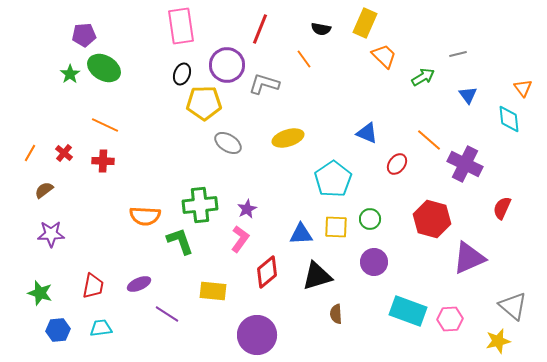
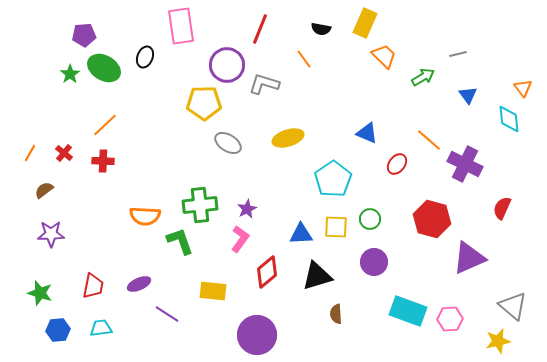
black ellipse at (182, 74): moved 37 px left, 17 px up
orange line at (105, 125): rotated 68 degrees counterclockwise
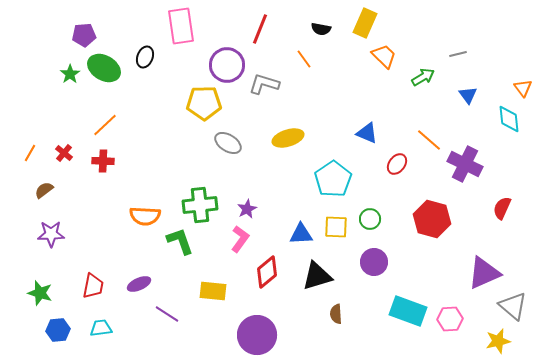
purple triangle at (469, 258): moved 15 px right, 15 px down
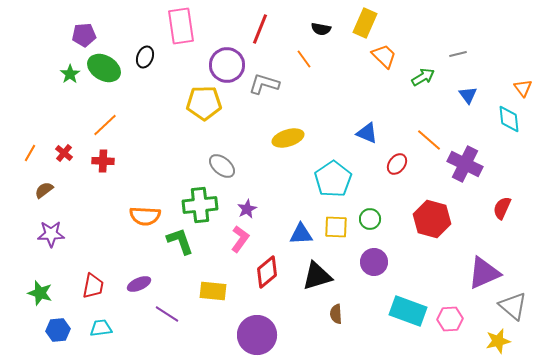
gray ellipse at (228, 143): moved 6 px left, 23 px down; rotated 8 degrees clockwise
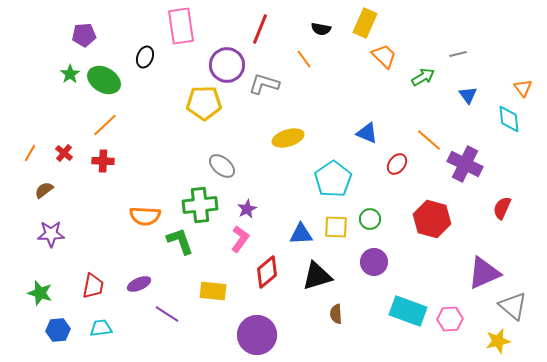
green ellipse at (104, 68): moved 12 px down
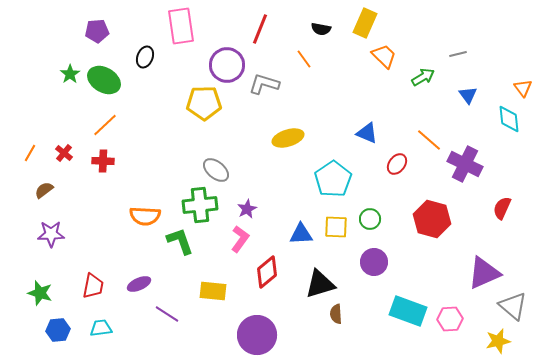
purple pentagon at (84, 35): moved 13 px right, 4 px up
gray ellipse at (222, 166): moved 6 px left, 4 px down
black triangle at (317, 276): moved 3 px right, 8 px down
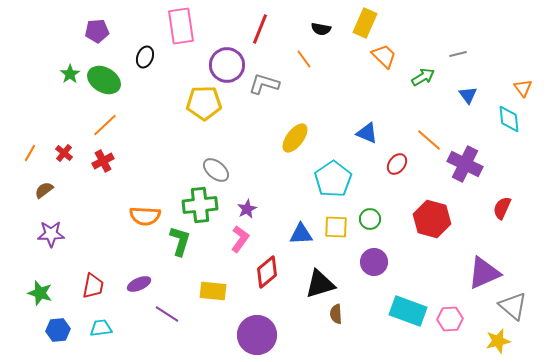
yellow ellipse at (288, 138): moved 7 px right; rotated 36 degrees counterclockwise
red cross at (103, 161): rotated 30 degrees counterclockwise
green L-shape at (180, 241): rotated 36 degrees clockwise
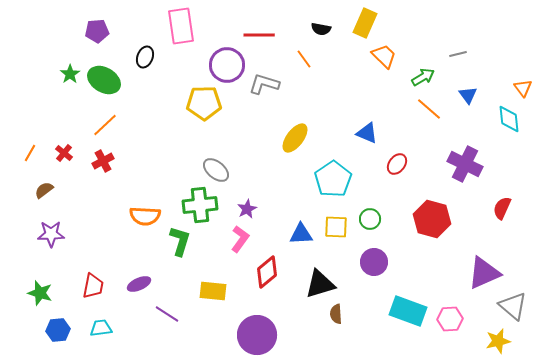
red line at (260, 29): moved 1 px left, 6 px down; rotated 68 degrees clockwise
orange line at (429, 140): moved 31 px up
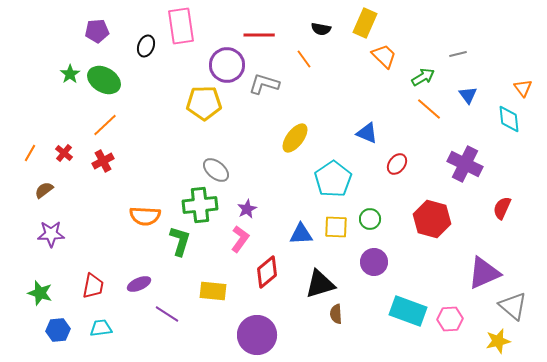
black ellipse at (145, 57): moved 1 px right, 11 px up
